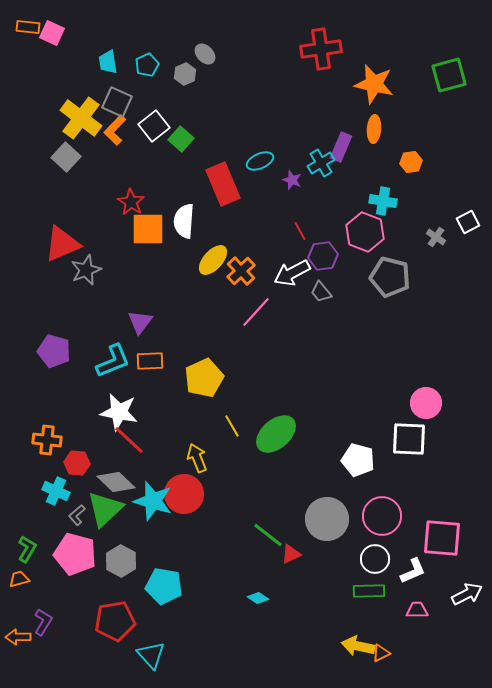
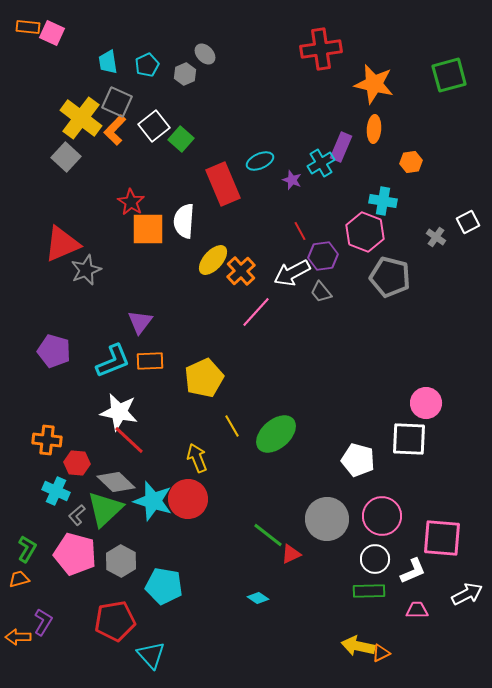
red circle at (184, 494): moved 4 px right, 5 px down
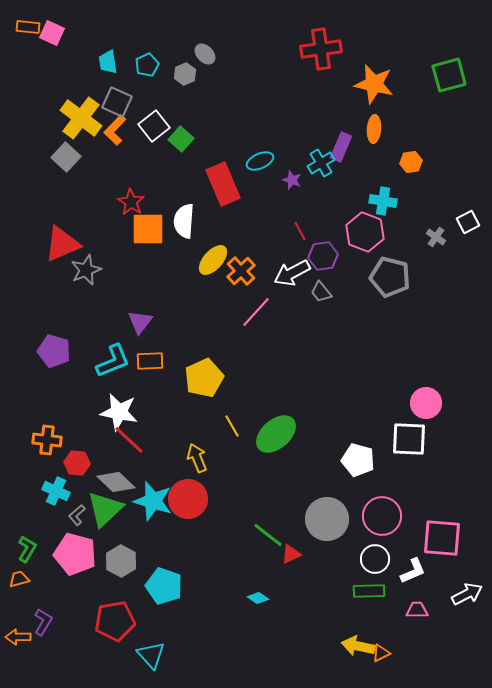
cyan pentagon at (164, 586): rotated 9 degrees clockwise
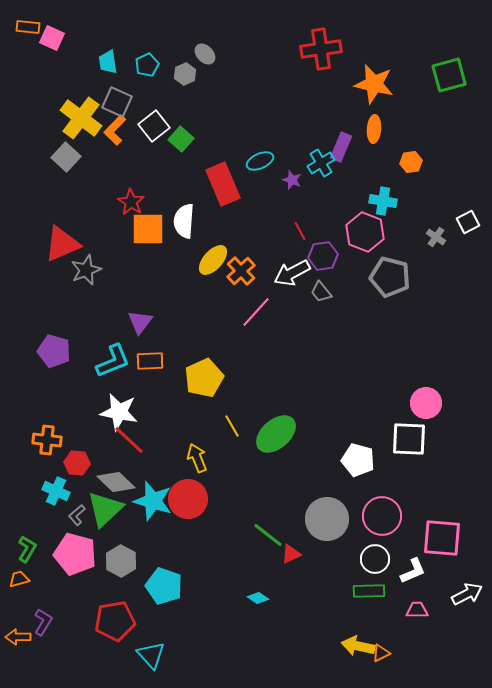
pink square at (52, 33): moved 5 px down
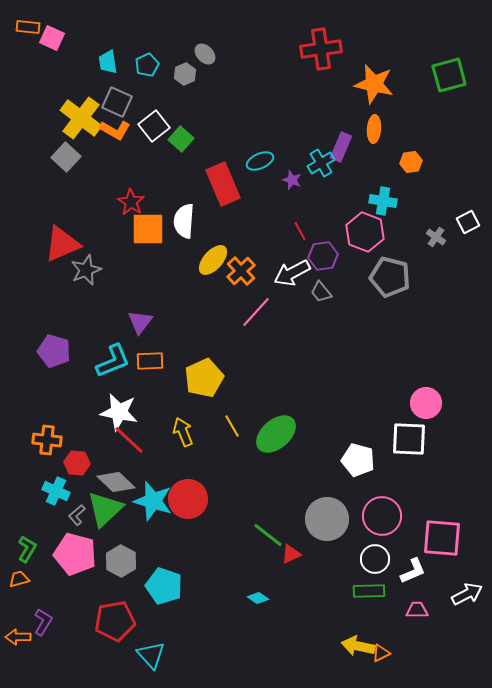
orange L-shape at (115, 130): rotated 104 degrees counterclockwise
yellow arrow at (197, 458): moved 14 px left, 26 px up
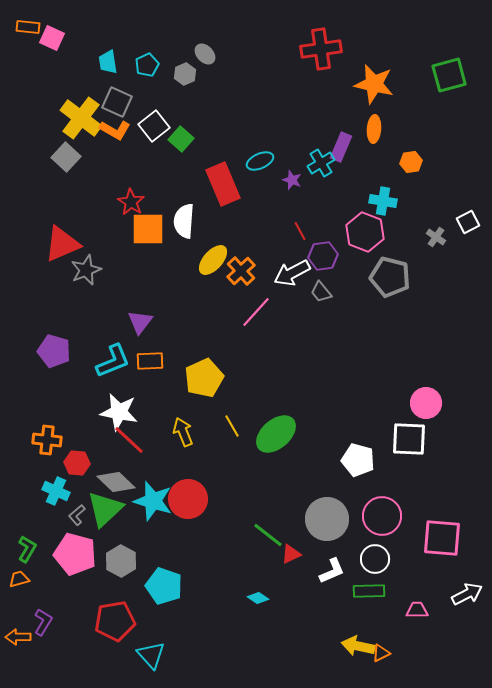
white L-shape at (413, 571): moved 81 px left
